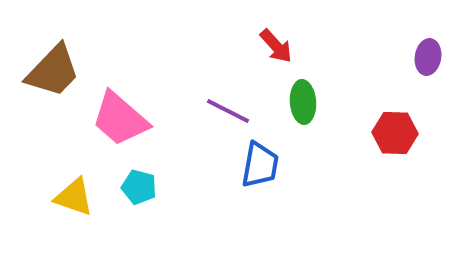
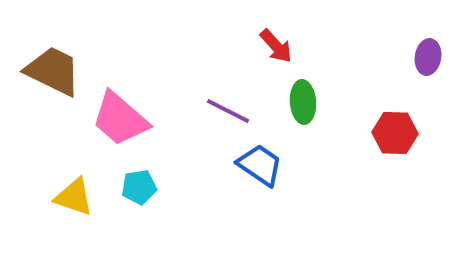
brown trapezoid: rotated 108 degrees counterclockwise
blue trapezoid: rotated 66 degrees counterclockwise
cyan pentagon: rotated 24 degrees counterclockwise
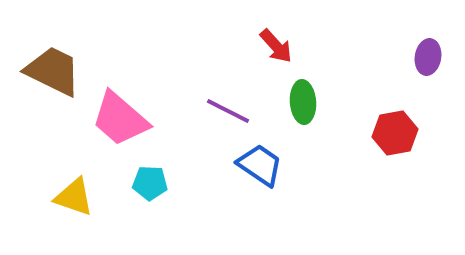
red hexagon: rotated 12 degrees counterclockwise
cyan pentagon: moved 11 px right, 4 px up; rotated 12 degrees clockwise
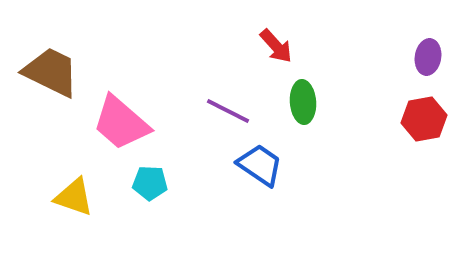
brown trapezoid: moved 2 px left, 1 px down
pink trapezoid: moved 1 px right, 4 px down
red hexagon: moved 29 px right, 14 px up
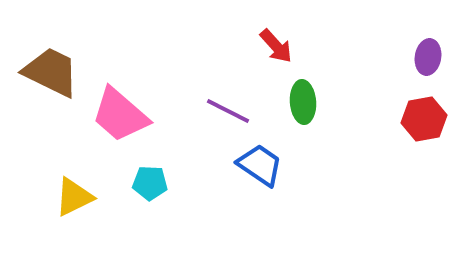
pink trapezoid: moved 1 px left, 8 px up
yellow triangle: rotated 45 degrees counterclockwise
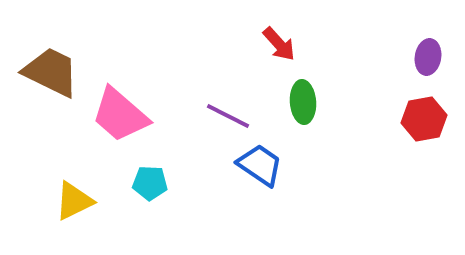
red arrow: moved 3 px right, 2 px up
purple line: moved 5 px down
yellow triangle: moved 4 px down
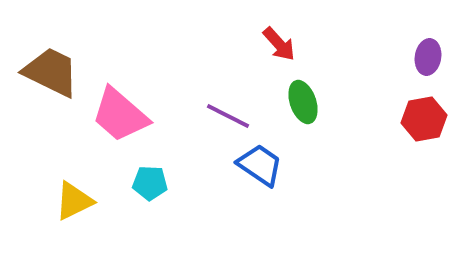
green ellipse: rotated 15 degrees counterclockwise
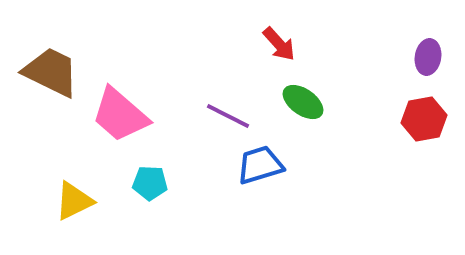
green ellipse: rotated 36 degrees counterclockwise
blue trapezoid: rotated 51 degrees counterclockwise
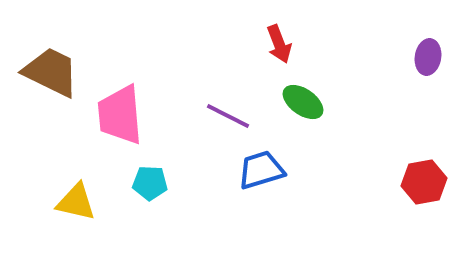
red arrow: rotated 21 degrees clockwise
pink trapezoid: rotated 44 degrees clockwise
red hexagon: moved 63 px down
blue trapezoid: moved 1 px right, 5 px down
yellow triangle: moved 2 px right, 1 px down; rotated 39 degrees clockwise
